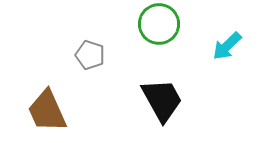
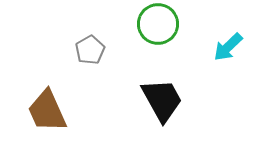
green circle: moved 1 px left
cyan arrow: moved 1 px right, 1 px down
gray pentagon: moved 5 px up; rotated 24 degrees clockwise
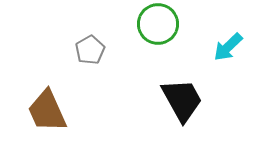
black trapezoid: moved 20 px right
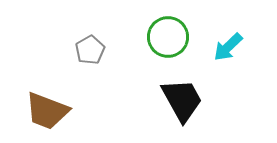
green circle: moved 10 px right, 13 px down
brown trapezoid: rotated 45 degrees counterclockwise
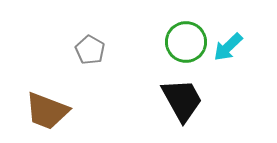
green circle: moved 18 px right, 5 px down
gray pentagon: rotated 12 degrees counterclockwise
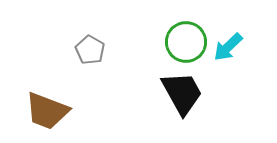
black trapezoid: moved 7 px up
